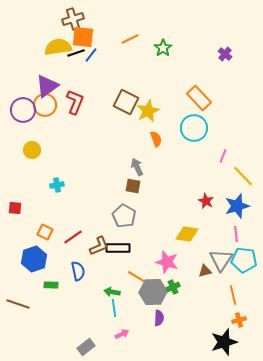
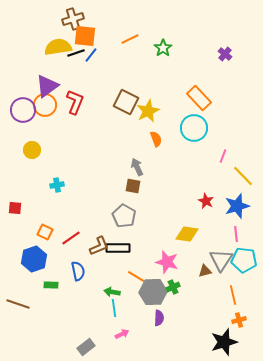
orange square at (83, 37): moved 2 px right, 1 px up
red line at (73, 237): moved 2 px left, 1 px down
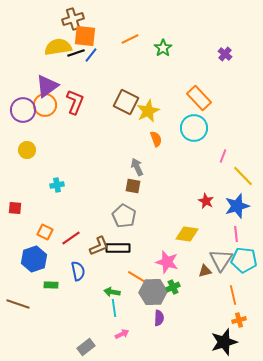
yellow circle at (32, 150): moved 5 px left
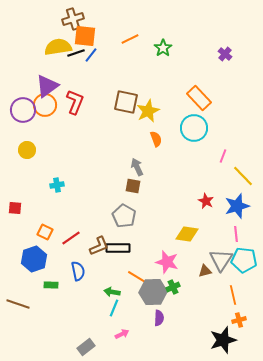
brown square at (126, 102): rotated 15 degrees counterclockwise
cyan line at (114, 308): rotated 30 degrees clockwise
black star at (224, 342): moved 1 px left, 2 px up
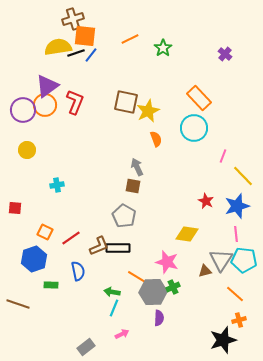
orange line at (233, 295): moved 2 px right, 1 px up; rotated 36 degrees counterclockwise
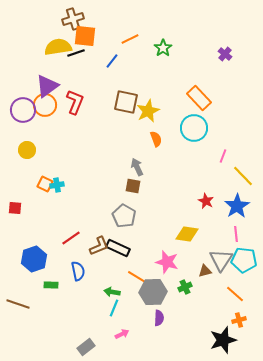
blue line at (91, 55): moved 21 px right, 6 px down
blue star at (237, 206): rotated 15 degrees counterclockwise
orange square at (45, 232): moved 48 px up
black rectangle at (118, 248): rotated 25 degrees clockwise
green cross at (173, 287): moved 12 px right
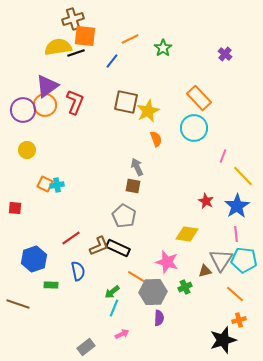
green arrow at (112, 292): rotated 49 degrees counterclockwise
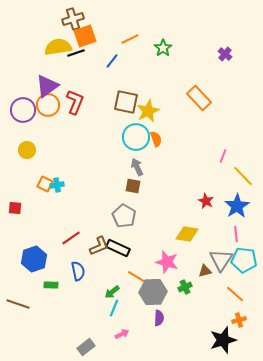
orange square at (85, 36): rotated 25 degrees counterclockwise
orange circle at (45, 105): moved 3 px right
cyan circle at (194, 128): moved 58 px left, 9 px down
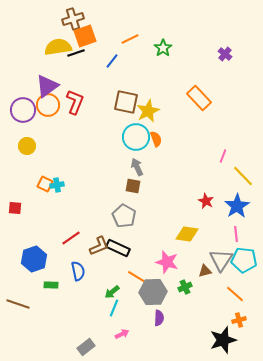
yellow circle at (27, 150): moved 4 px up
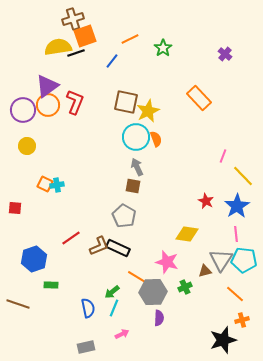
blue semicircle at (78, 271): moved 10 px right, 37 px down
orange cross at (239, 320): moved 3 px right
gray rectangle at (86, 347): rotated 24 degrees clockwise
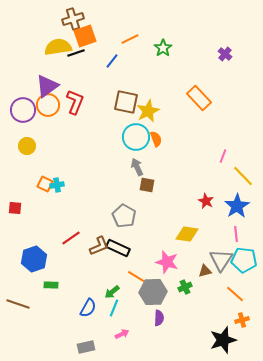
brown square at (133, 186): moved 14 px right, 1 px up
blue semicircle at (88, 308): rotated 42 degrees clockwise
